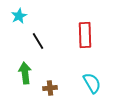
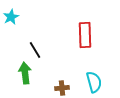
cyan star: moved 8 px left, 1 px down
black line: moved 3 px left, 9 px down
cyan semicircle: moved 2 px right, 1 px up; rotated 15 degrees clockwise
brown cross: moved 12 px right
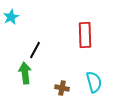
black line: rotated 60 degrees clockwise
brown cross: rotated 16 degrees clockwise
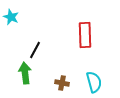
cyan star: rotated 21 degrees counterclockwise
brown cross: moved 5 px up
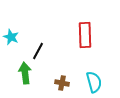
cyan star: moved 20 px down
black line: moved 3 px right, 1 px down
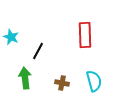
green arrow: moved 5 px down
cyan semicircle: moved 1 px up
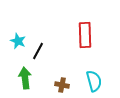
cyan star: moved 7 px right, 4 px down
brown cross: moved 2 px down
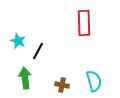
red rectangle: moved 1 px left, 12 px up
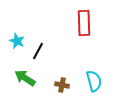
cyan star: moved 1 px left
green arrow: rotated 50 degrees counterclockwise
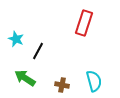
red rectangle: rotated 20 degrees clockwise
cyan star: moved 1 px left, 2 px up
